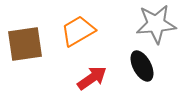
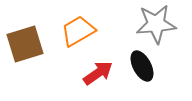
brown square: rotated 9 degrees counterclockwise
red arrow: moved 6 px right, 5 px up
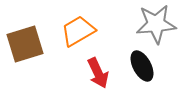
red arrow: rotated 100 degrees clockwise
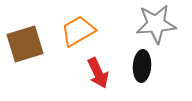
black ellipse: rotated 32 degrees clockwise
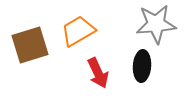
brown square: moved 5 px right, 1 px down
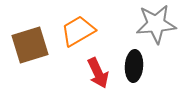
black ellipse: moved 8 px left
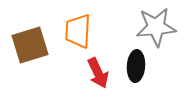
gray star: moved 3 px down
orange trapezoid: rotated 57 degrees counterclockwise
black ellipse: moved 2 px right
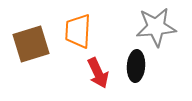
brown square: moved 1 px right, 1 px up
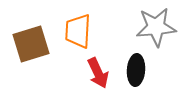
black ellipse: moved 4 px down
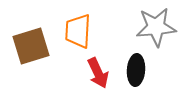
brown square: moved 2 px down
